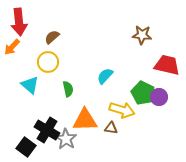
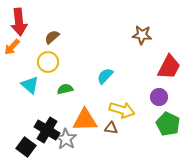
red trapezoid: moved 2 px right, 2 px down; rotated 104 degrees clockwise
green semicircle: moved 3 px left; rotated 91 degrees counterclockwise
green pentagon: moved 25 px right, 31 px down
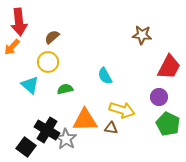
cyan semicircle: rotated 72 degrees counterclockwise
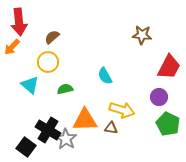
black cross: moved 1 px right
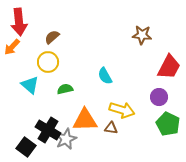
gray star: rotated 15 degrees clockwise
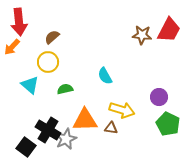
red trapezoid: moved 37 px up
